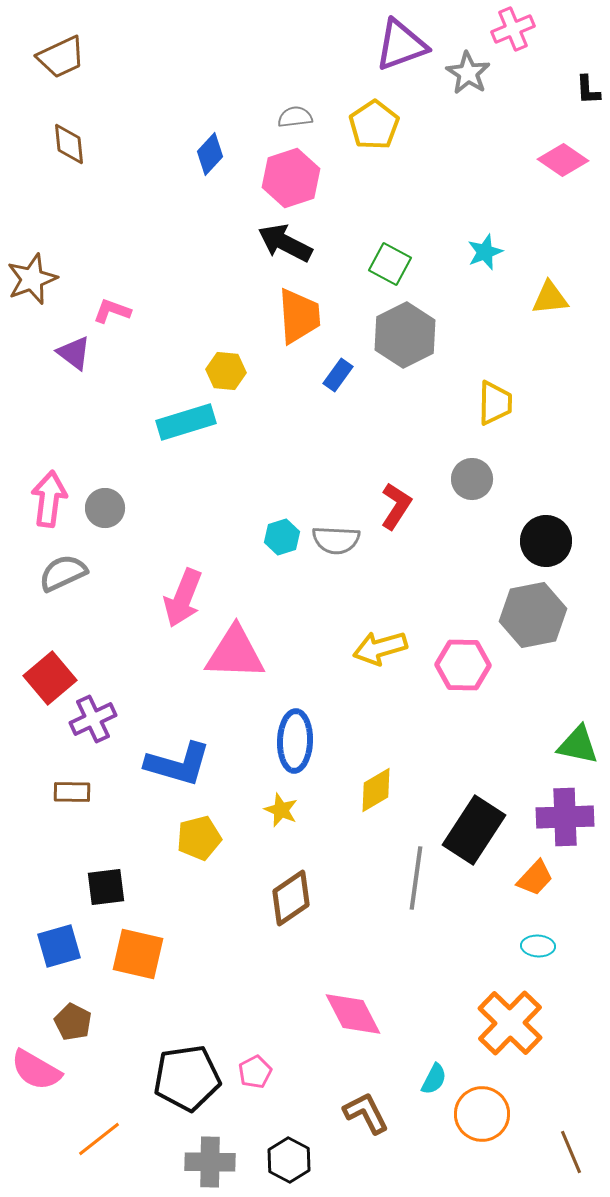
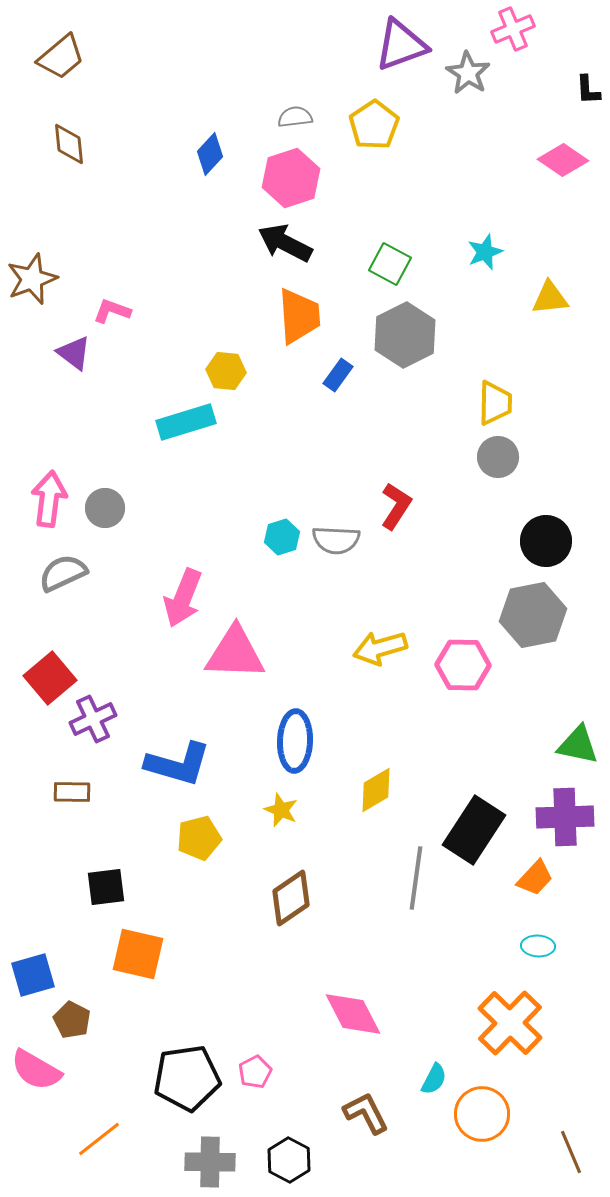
brown trapezoid at (61, 57): rotated 15 degrees counterclockwise
gray circle at (472, 479): moved 26 px right, 22 px up
blue square at (59, 946): moved 26 px left, 29 px down
brown pentagon at (73, 1022): moved 1 px left, 2 px up
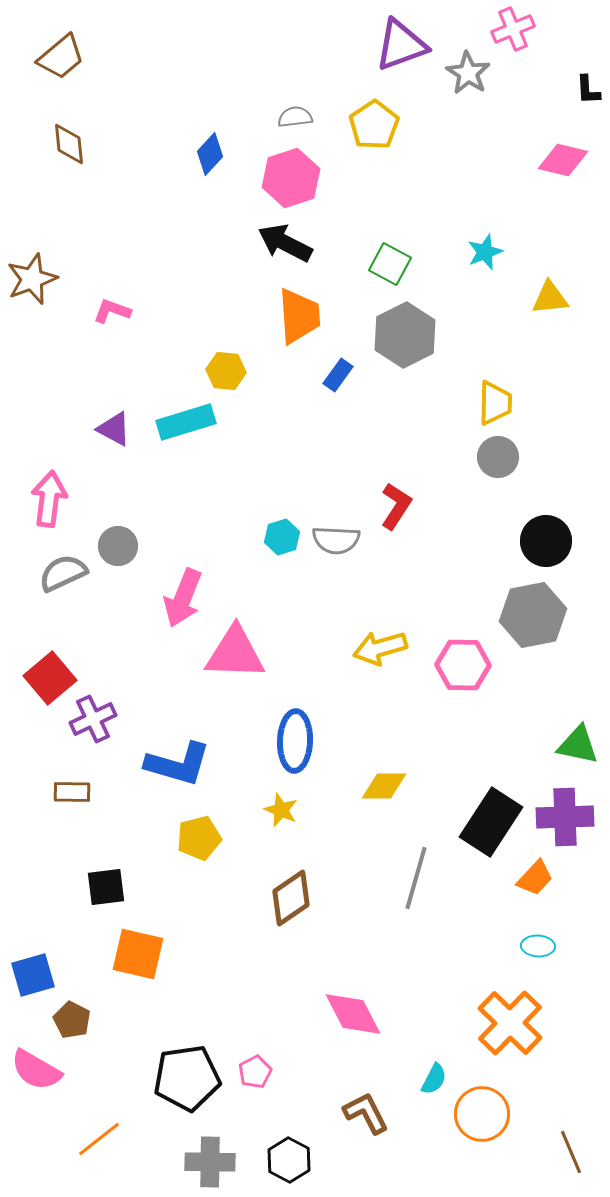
pink diamond at (563, 160): rotated 21 degrees counterclockwise
purple triangle at (74, 353): moved 40 px right, 76 px down; rotated 9 degrees counterclockwise
gray circle at (105, 508): moved 13 px right, 38 px down
yellow diamond at (376, 790): moved 8 px right, 4 px up; rotated 30 degrees clockwise
black rectangle at (474, 830): moved 17 px right, 8 px up
gray line at (416, 878): rotated 8 degrees clockwise
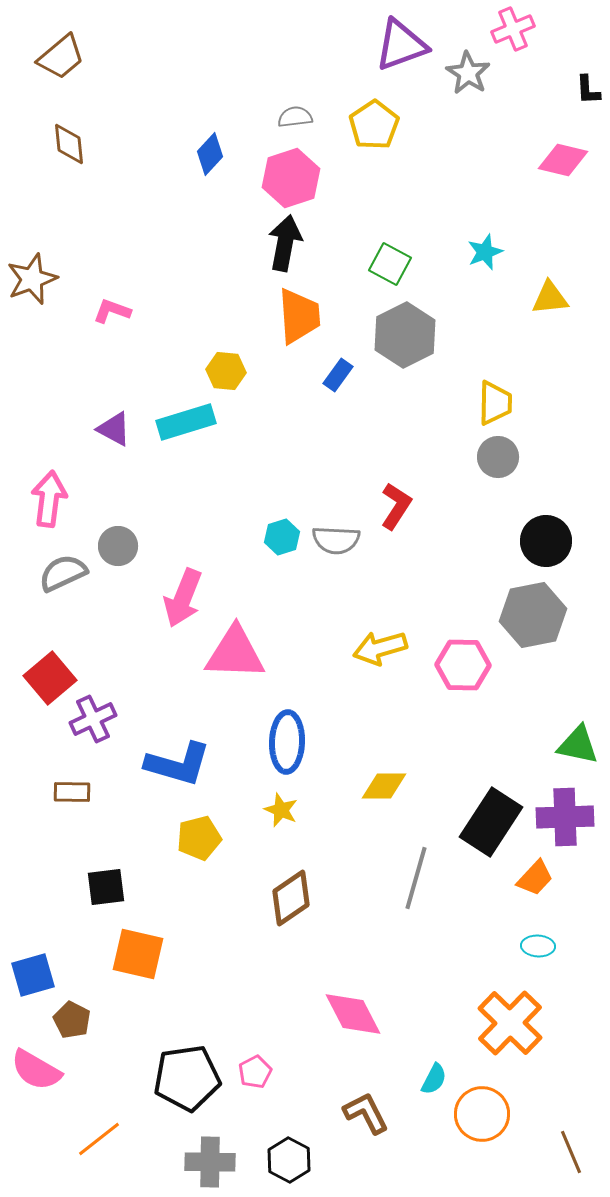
black arrow at (285, 243): rotated 74 degrees clockwise
blue ellipse at (295, 741): moved 8 px left, 1 px down
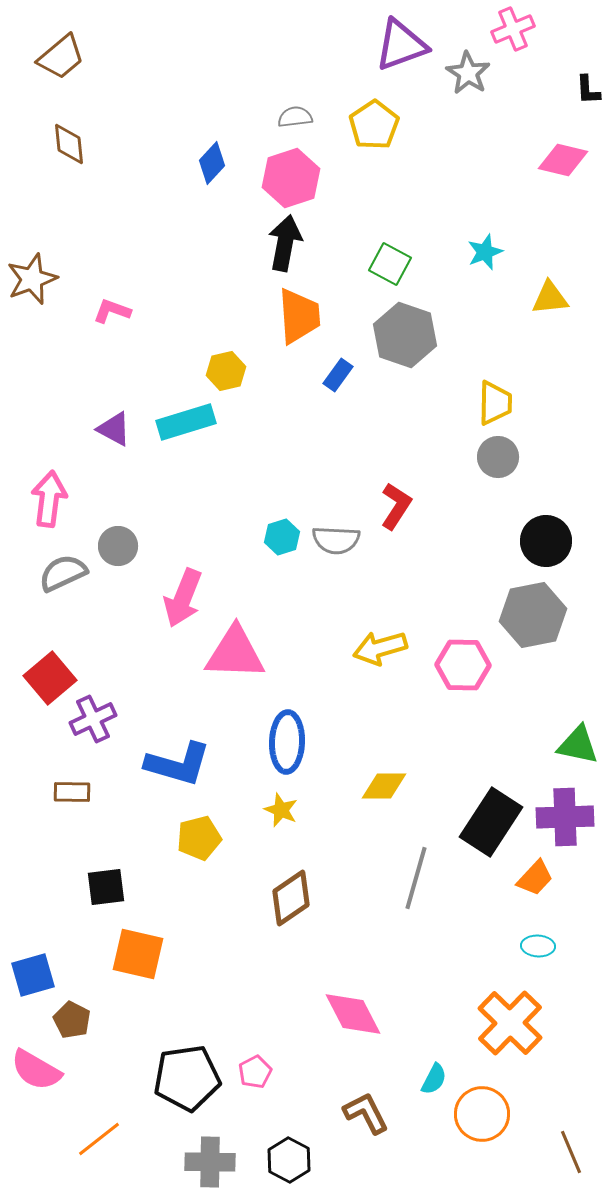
blue diamond at (210, 154): moved 2 px right, 9 px down
gray hexagon at (405, 335): rotated 14 degrees counterclockwise
yellow hexagon at (226, 371): rotated 18 degrees counterclockwise
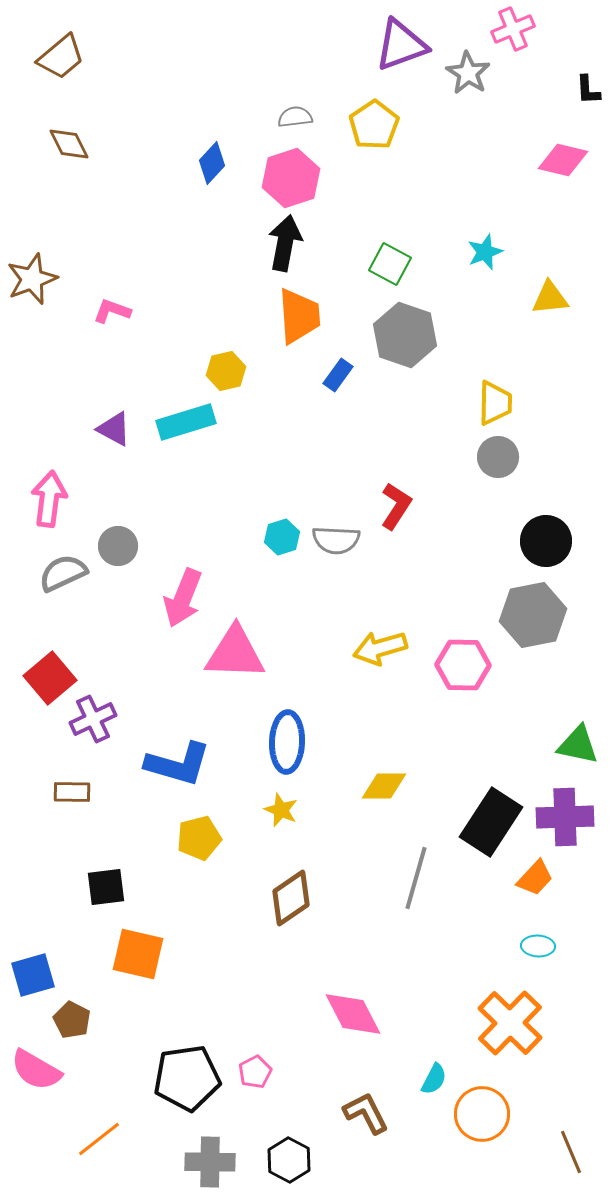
brown diamond at (69, 144): rotated 21 degrees counterclockwise
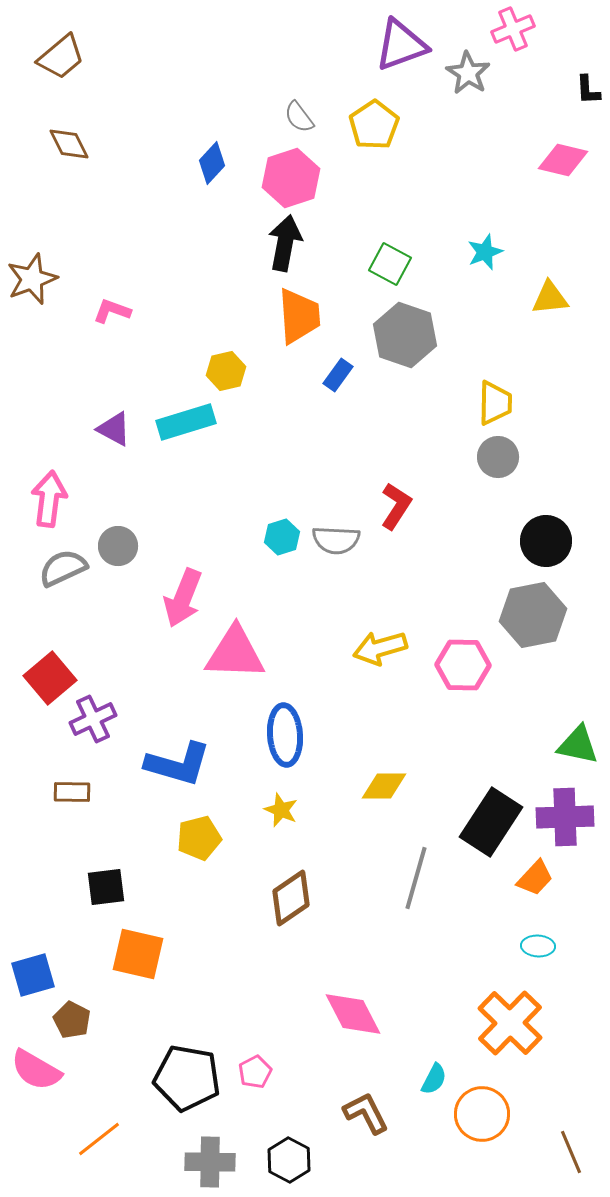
gray semicircle at (295, 117): moved 4 px right; rotated 120 degrees counterclockwise
gray semicircle at (63, 573): moved 5 px up
blue ellipse at (287, 742): moved 2 px left, 7 px up; rotated 6 degrees counterclockwise
black pentagon at (187, 1078): rotated 18 degrees clockwise
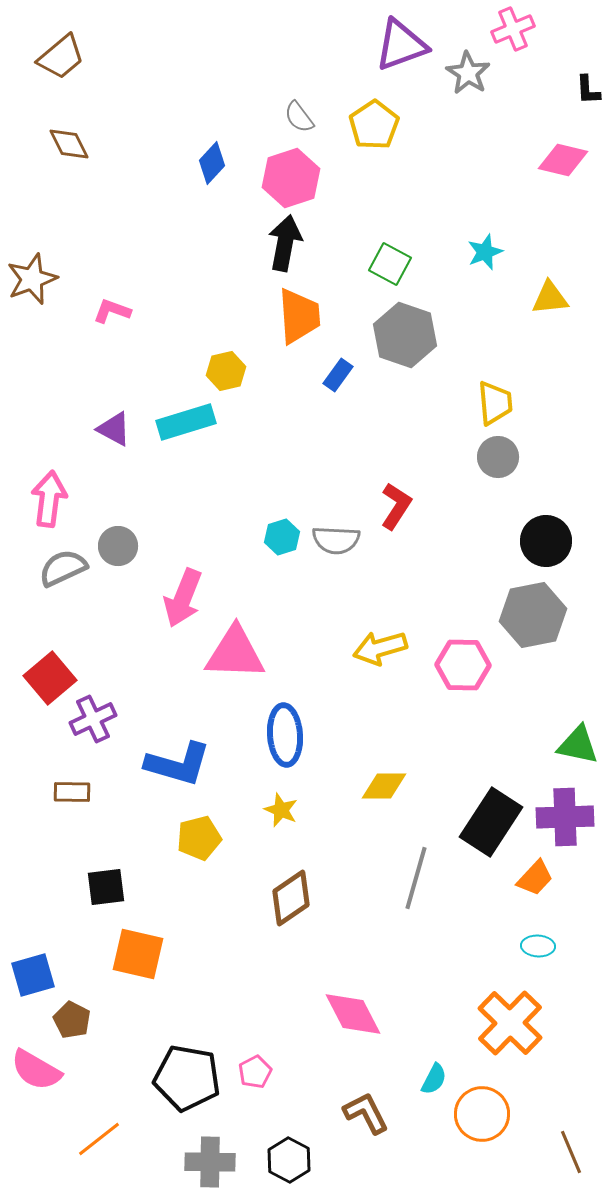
yellow trapezoid at (495, 403): rotated 6 degrees counterclockwise
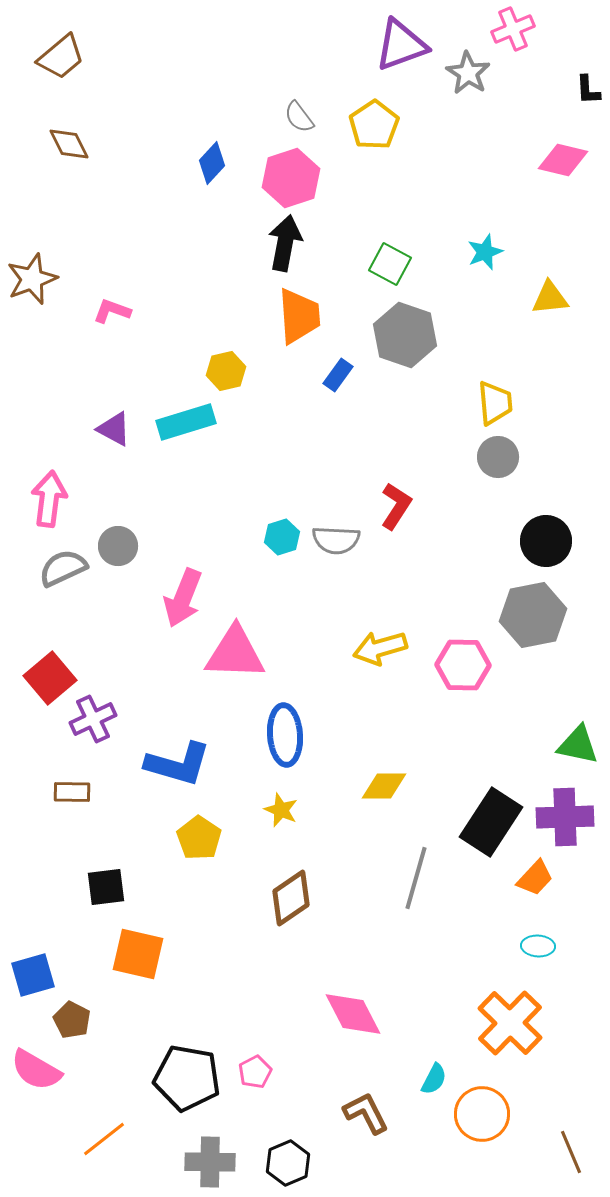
yellow pentagon at (199, 838): rotated 24 degrees counterclockwise
orange line at (99, 1139): moved 5 px right
black hexagon at (289, 1160): moved 1 px left, 3 px down; rotated 9 degrees clockwise
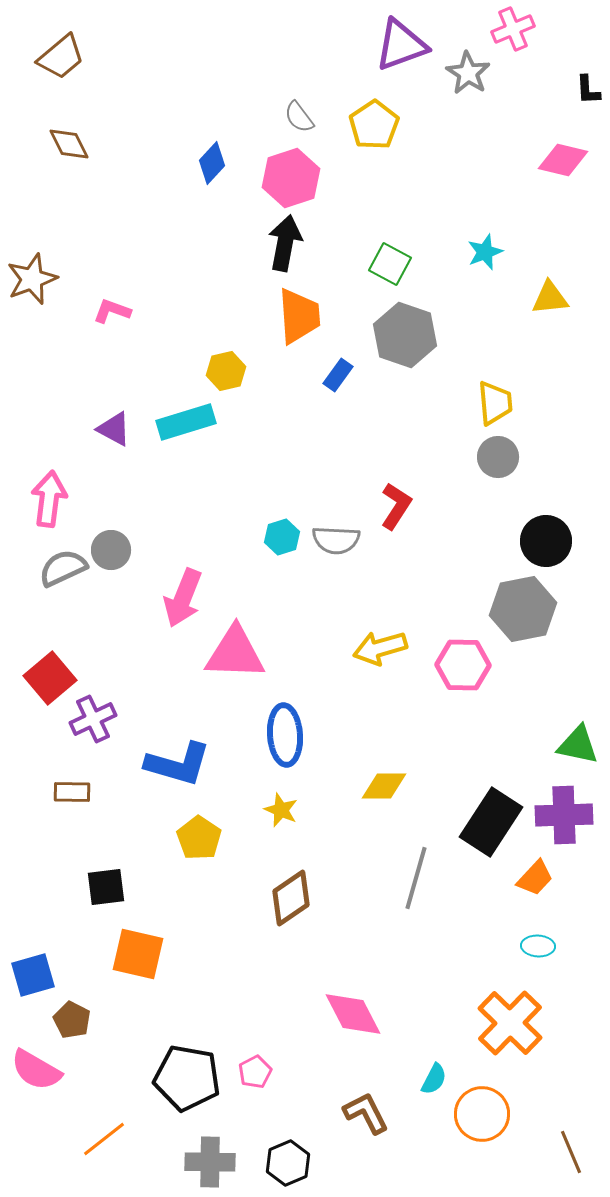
gray circle at (118, 546): moved 7 px left, 4 px down
gray hexagon at (533, 615): moved 10 px left, 6 px up
purple cross at (565, 817): moved 1 px left, 2 px up
